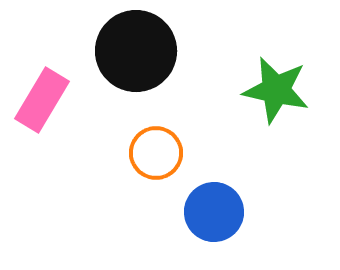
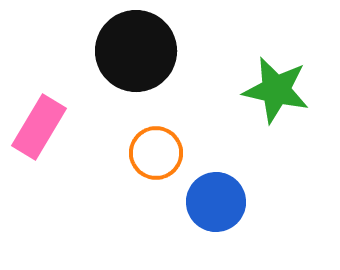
pink rectangle: moved 3 px left, 27 px down
blue circle: moved 2 px right, 10 px up
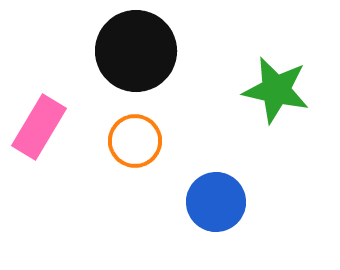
orange circle: moved 21 px left, 12 px up
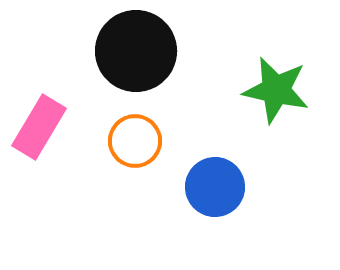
blue circle: moved 1 px left, 15 px up
